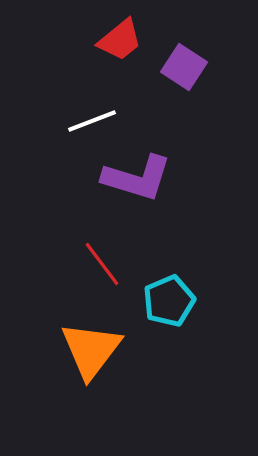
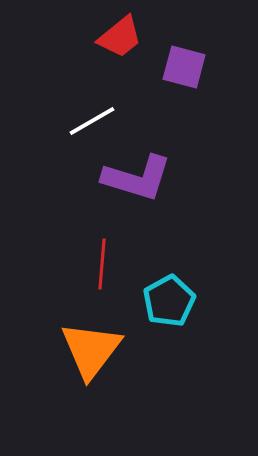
red trapezoid: moved 3 px up
purple square: rotated 18 degrees counterclockwise
white line: rotated 9 degrees counterclockwise
red line: rotated 42 degrees clockwise
cyan pentagon: rotated 6 degrees counterclockwise
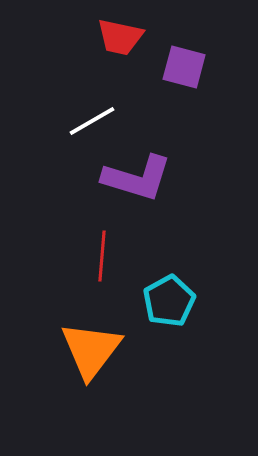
red trapezoid: rotated 51 degrees clockwise
red line: moved 8 px up
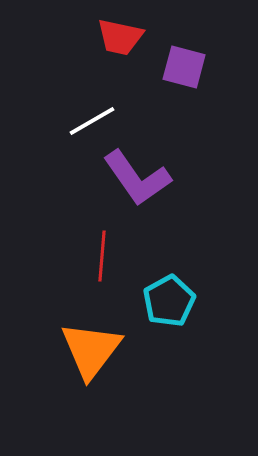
purple L-shape: rotated 38 degrees clockwise
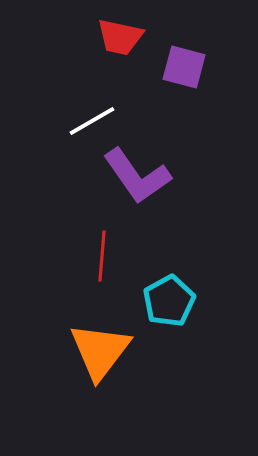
purple L-shape: moved 2 px up
orange triangle: moved 9 px right, 1 px down
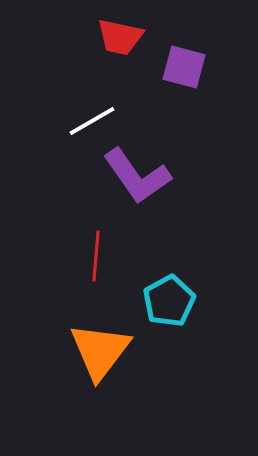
red line: moved 6 px left
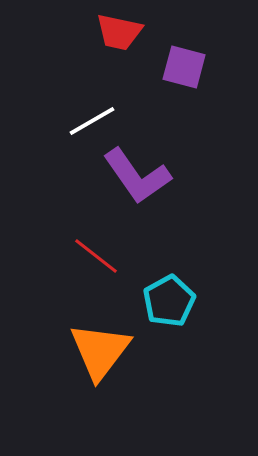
red trapezoid: moved 1 px left, 5 px up
red line: rotated 57 degrees counterclockwise
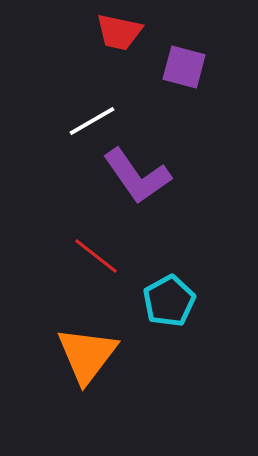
orange triangle: moved 13 px left, 4 px down
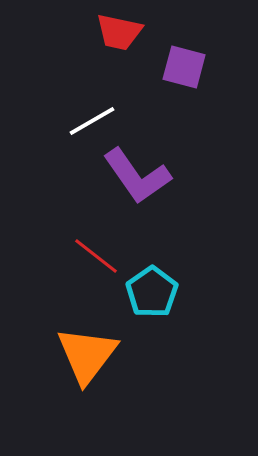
cyan pentagon: moved 17 px left, 9 px up; rotated 6 degrees counterclockwise
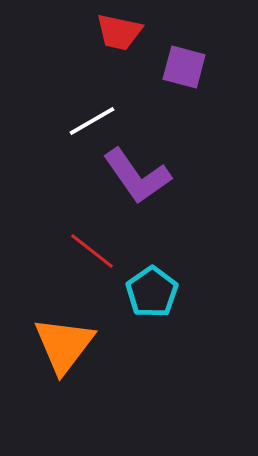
red line: moved 4 px left, 5 px up
orange triangle: moved 23 px left, 10 px up
